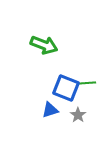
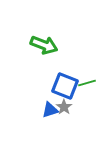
green line: rotated 12 degrees counterclockwise
blue square: moved 1 px left, 2 px up
gray star: moved 14 px left, 8 px up
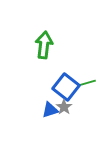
green arrow: rotated 104 degrees counterclockwise
blue square: moved 1 px right, 1 px down; rotated 16 degrees clockwise
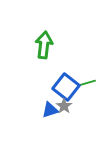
gray star: moved 1 px up
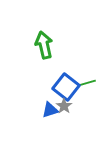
green arrow: rotated 20 degrees counterclockwise
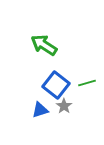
green arrow: rotated 44 degrees counterclockwise
blue square: moved 10 px left, 2 px up
blue triangle: moved 10 px left
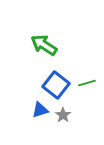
gray star: moved 1 px left, 9 px down
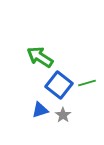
green arrow: moved 4 px left, 12 px down
blue square: moved 3 px right
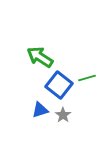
green line: moved 5 px up
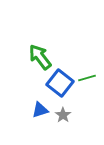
green arrow: rotated 20 degrees clockwise
blue square: moved 1 px right, 2 px up
